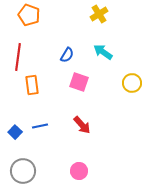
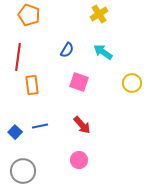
blue semicircle: moved 5 px up
pink circle: moved 11 px up
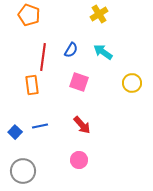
blue semicircle: moved 4 px right
red line: moved 25 px right
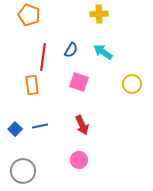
yellow cross: rotated 30 degrees clockwise
yellow circle: moved 1 px down
red arrow: rotated 18 degrees clockwise
blue square: moved 3 px up
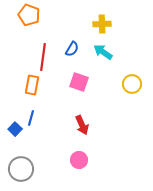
yellow cross: moved 3 px right, 10 px down
blue semicircle: moved 1 px right, 1 px up
orange rectangle: rotated 18 degrees clockwise
blue line: moved 9 px left, 8 px up; rotated 63 degrees counterclockwise
gray circle: moved 2 px left, 2 px up
